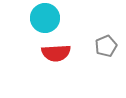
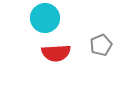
gray pentagon: moved 5 px left, 1 px up
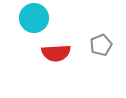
cyan circle: moved 11 px left
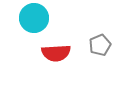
gray pentagon: moved 1 px left
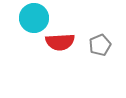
red semicircle: moved 4 px right, 11 px up
